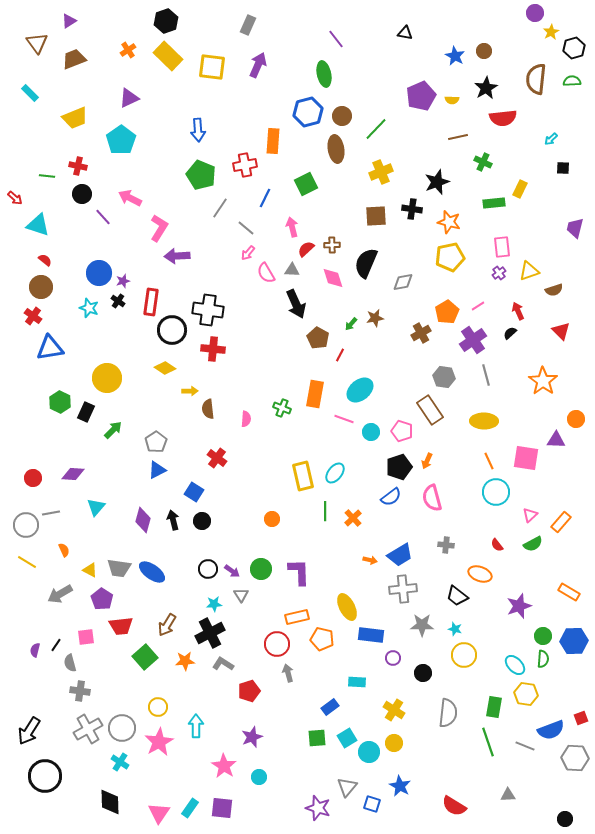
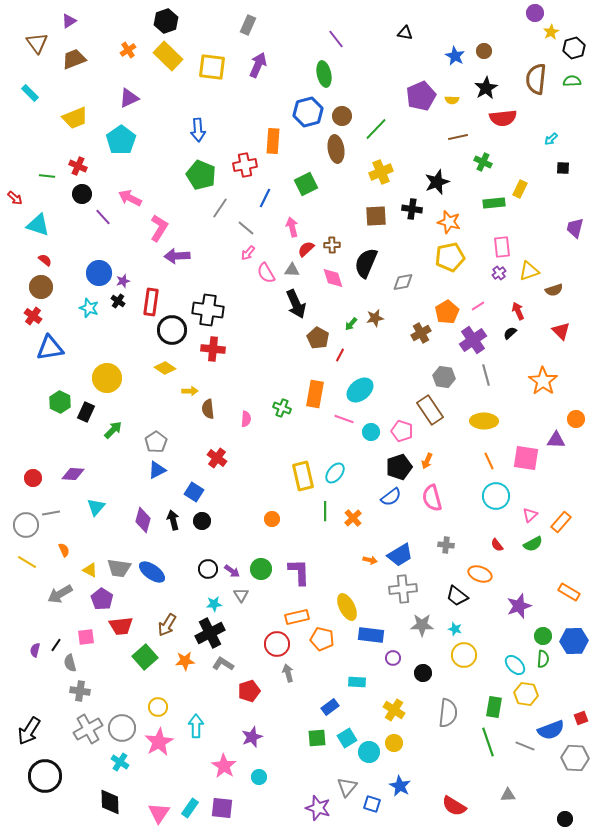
red cross at (78, 166): rotated 12 degrees clockwise
cyan circle at (496, 492): moved 4 px down
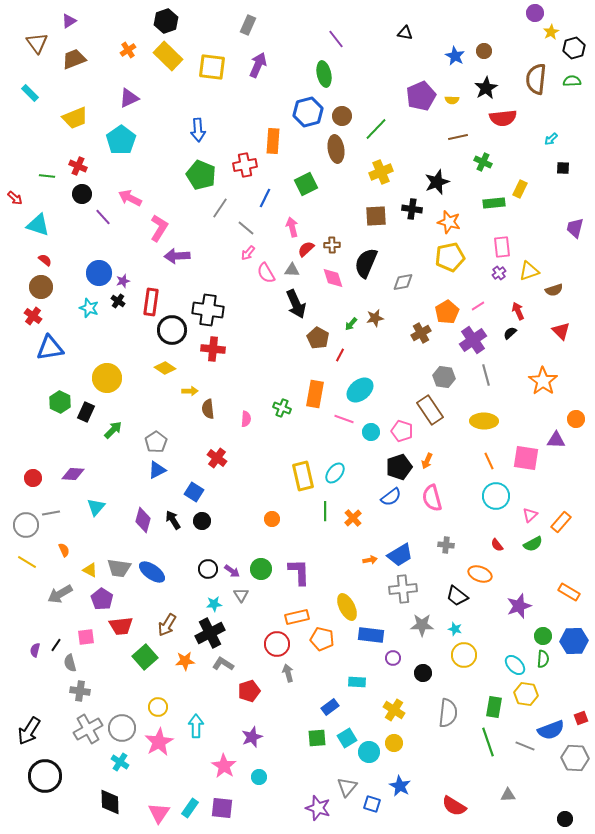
black arrow at (173, 520): rotated 18 degrees counterclockwise
orange arrow at (370, 560): rotated 24 degrees counterclockwise
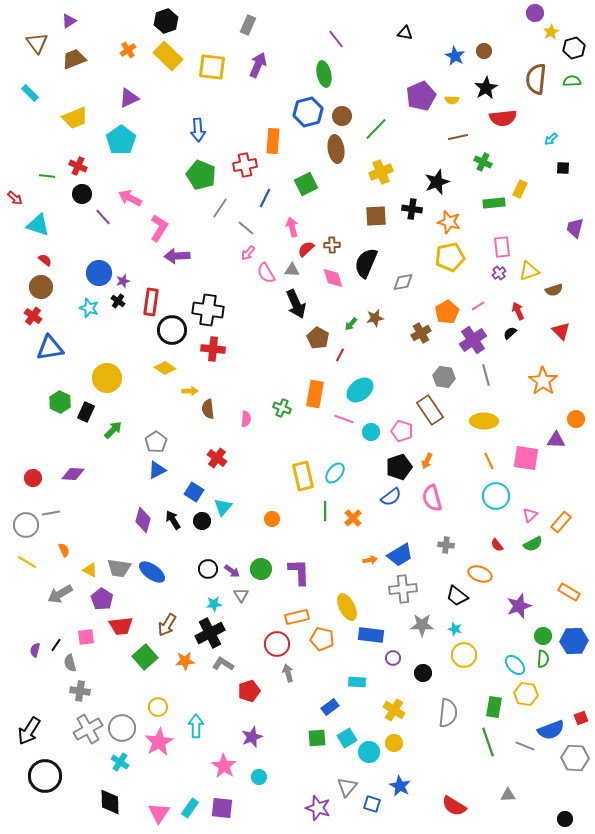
cyan triangle at (96, 507): moved 127 px right
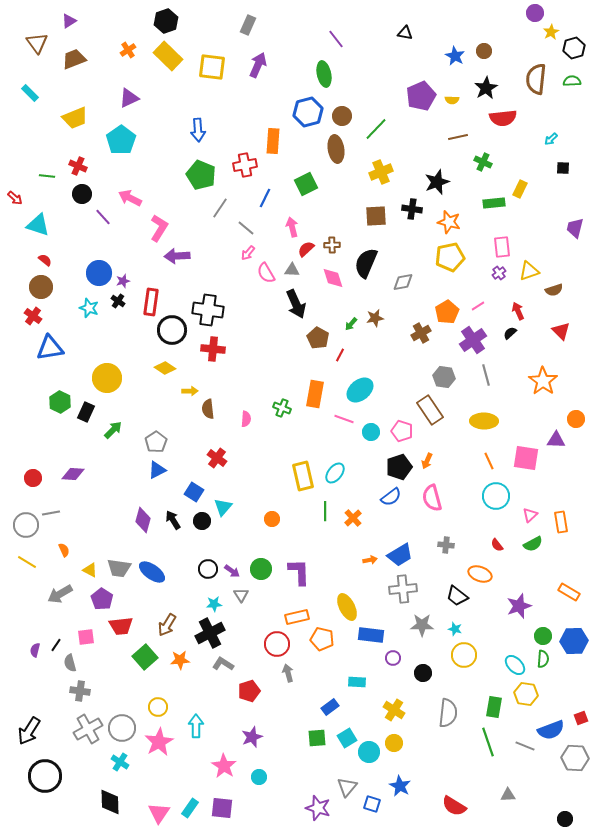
orange rectangle at (561, 522): rotated 50 degrees counterclockwise
orange star at (185, 661): moved 5 px left, 1 px up
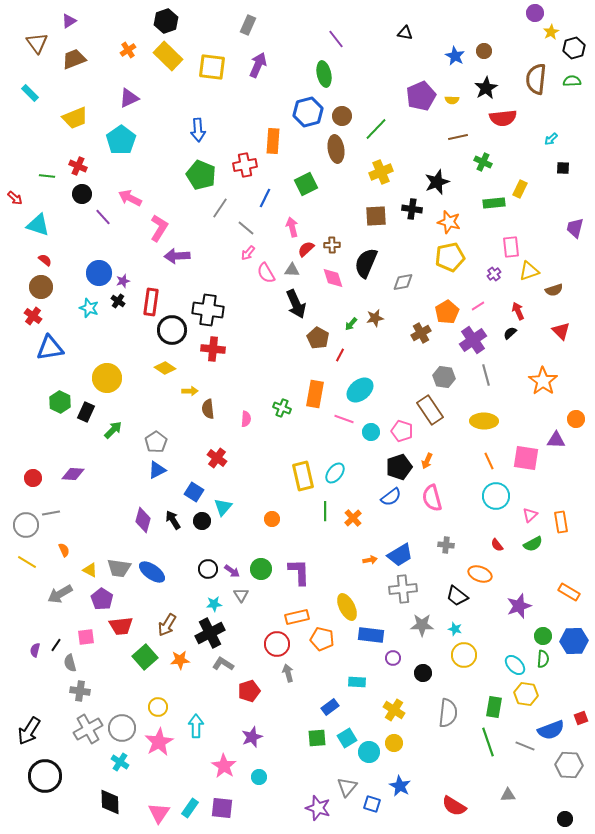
pink rectangle at (502, 247): moved 9 px right
purple cross at (499, 273): moved 5 px left, 1 px down
gray hexagon at (575, 758): moved 6 px left, 7 px down
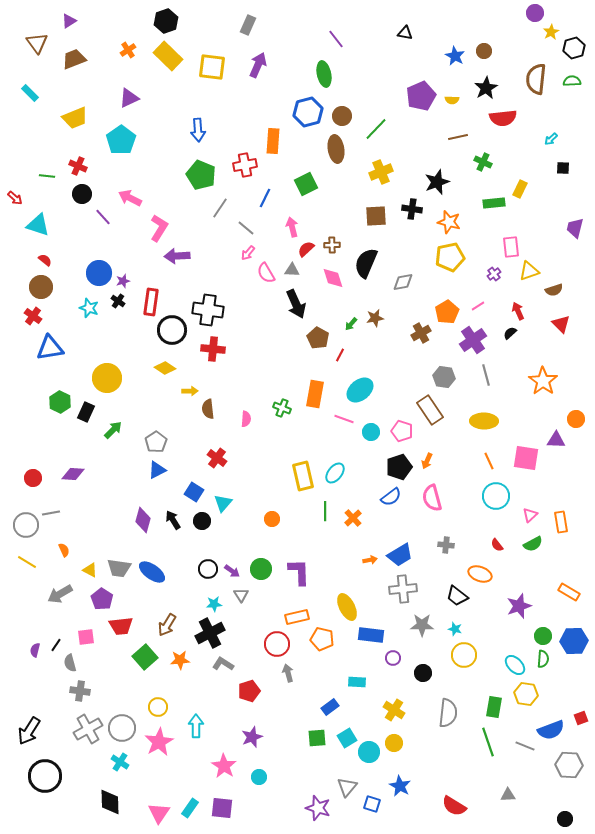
red triangle at (561, 331): moved 7 px up
cyan triangle at (223, 507): moved 4 px up
